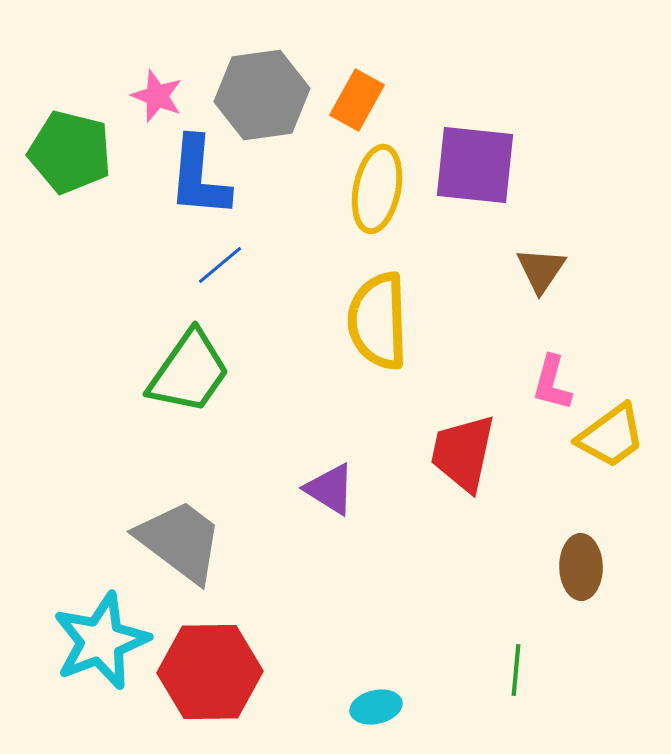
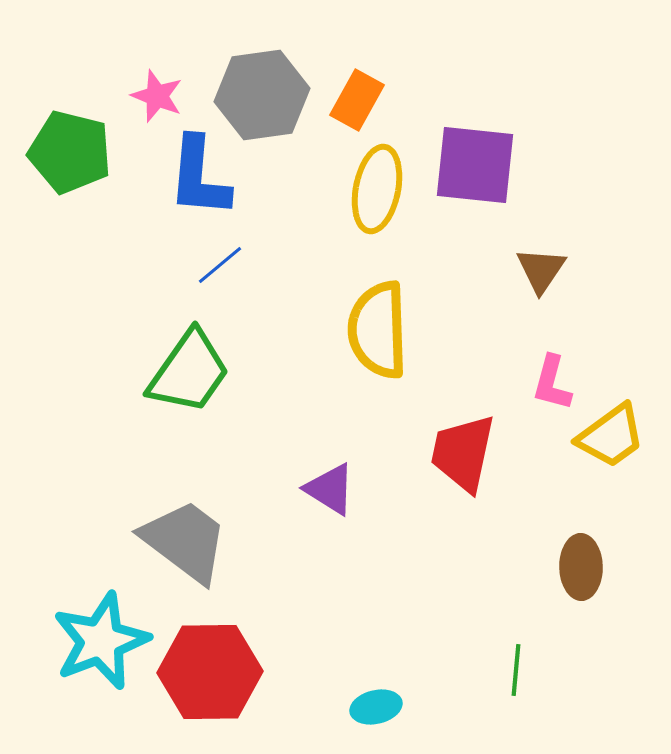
yellow semicircle: moved 9 px down
gray trapezoid: moved 5 px right
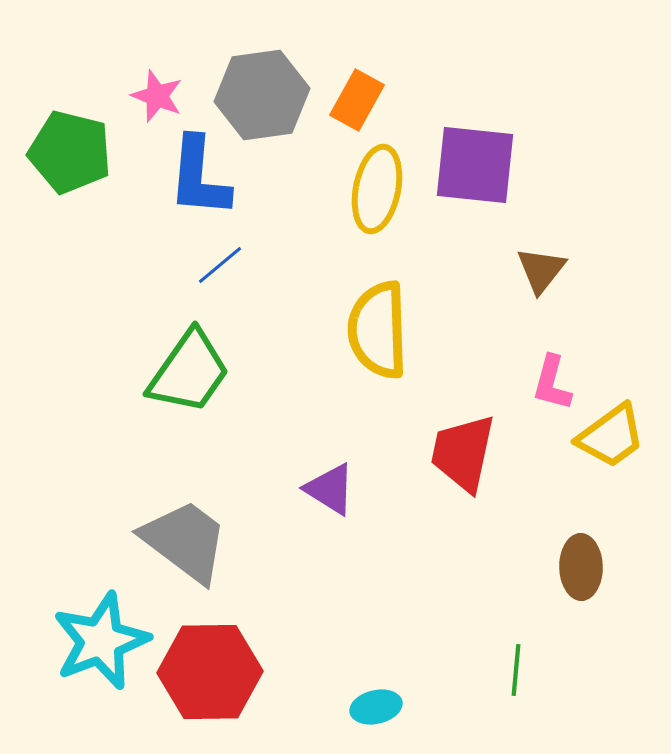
brown triangle: rotated 4 degrees clockwise
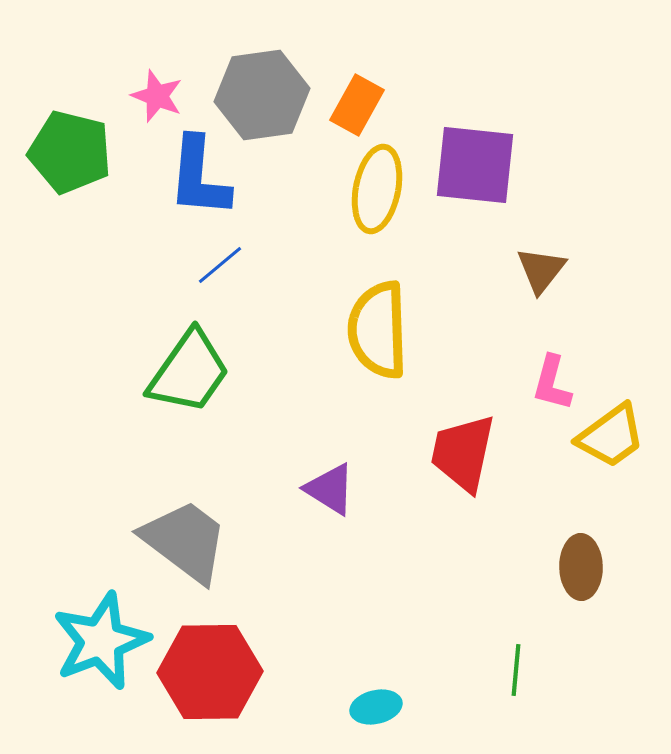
orange rectangle: moved 5 px down
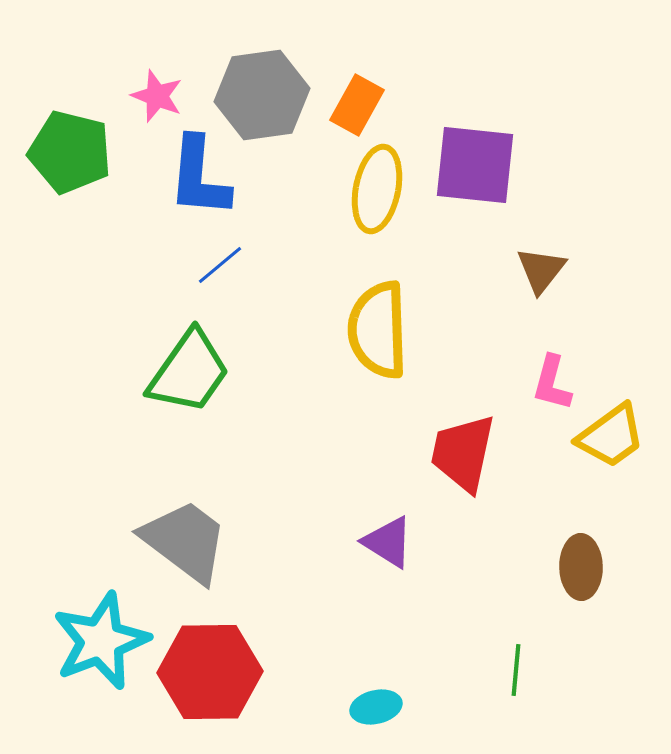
purple triangle: moved 58 px right, 53 px down
